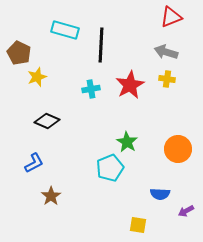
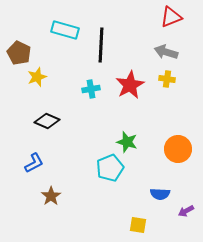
green star: rotated 15 degrees counterclockwise
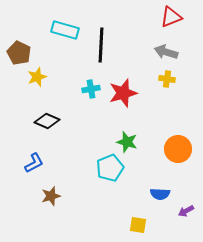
red star: moved 7 px left, 8 px down; rotated 12 degrees clockwise
brown star: rotated 18 degrees clockwise
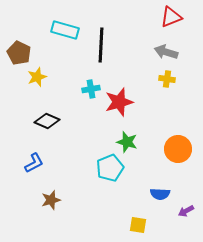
red star: moved 4 px left, 9 px down
brown star: moved 4 px down
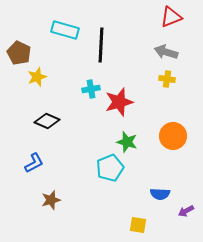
orange circle: moved 5 px left, 13 px up
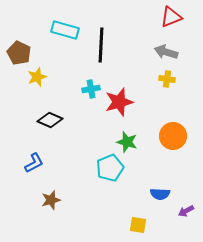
black diamond: moved 3 px right, 1 px up
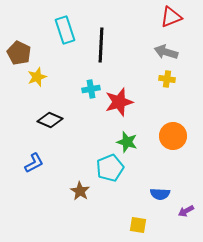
cyan rectangle: rotated 56 degrees clockwise
brown star: moved 29 px right, 9 px up; rotated 24 degrees counterclockwise
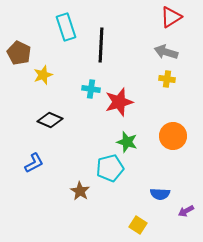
red triangle: rotated 10 degrees counterclockwise
cyan rectangle: moved 1 px right, 3 px up
yellow star: moved 6 px right, 2 px up
cyan cross: rotated 18 degrees clockwise
cyan pentagon: rotated 8 degrees clockwise
yellow square: rotated 24 degrees clockwise
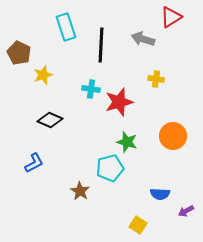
gray arrow: moved 23 px left, 13 px up
yellow cross: moved 11 px left
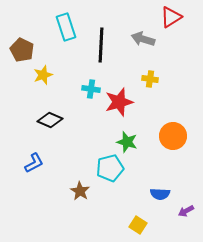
brown pentagon: moved 3 px right, 3 px up
yellow cross: moved 6 px left
